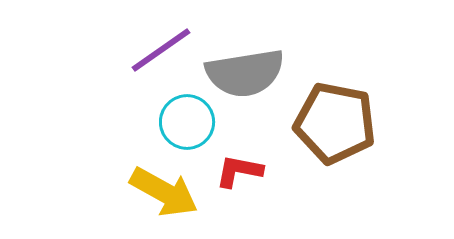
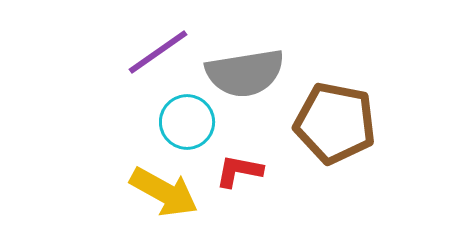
purple line: moved 3 px left, 2 px down
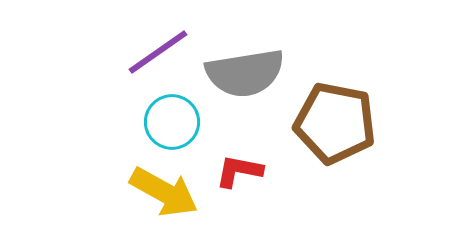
cyan circle: moved 15 px left
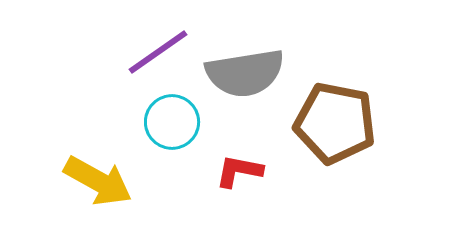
yellow arrow: moved 66 px left, 11 px up
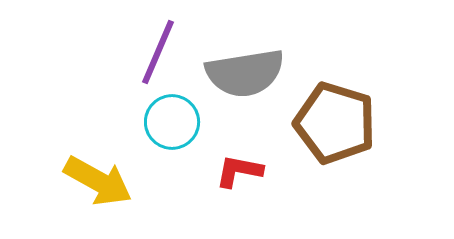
purple line: rotated 32 degrees counterclockwise
brown pentagon: rotated 6 degrees clockwise
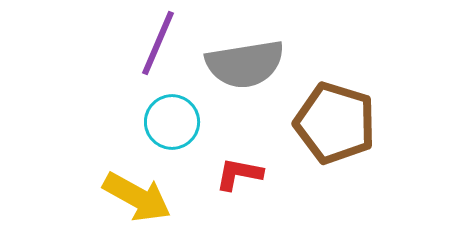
purple line: moved 9 px up
gray semicircle: moved 9 px up
red L-shape: moved 3 px down
yellow arrow: moved 39 px right, 16 px down
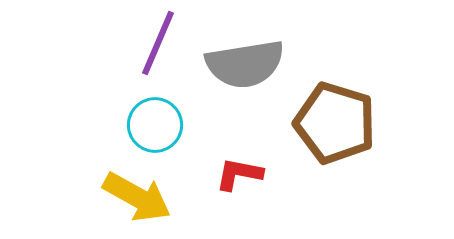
cyan circle: moved 17 px left, 3 px down
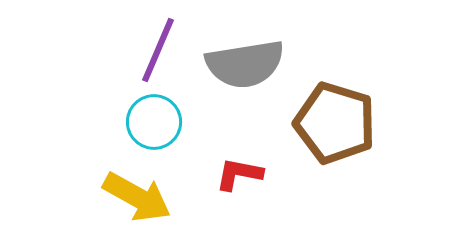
purple line: moved 7 px down
cyan circle: moved 1 px left, 3 px up
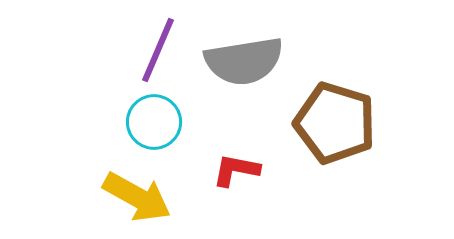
gray semicircle: moved 1 px left, 3 px up
red L-shape: moved 3 px left, 4 px up
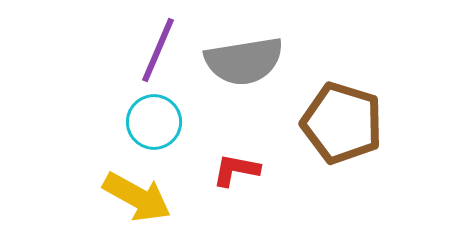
brown pentagon: moved 7 px right
